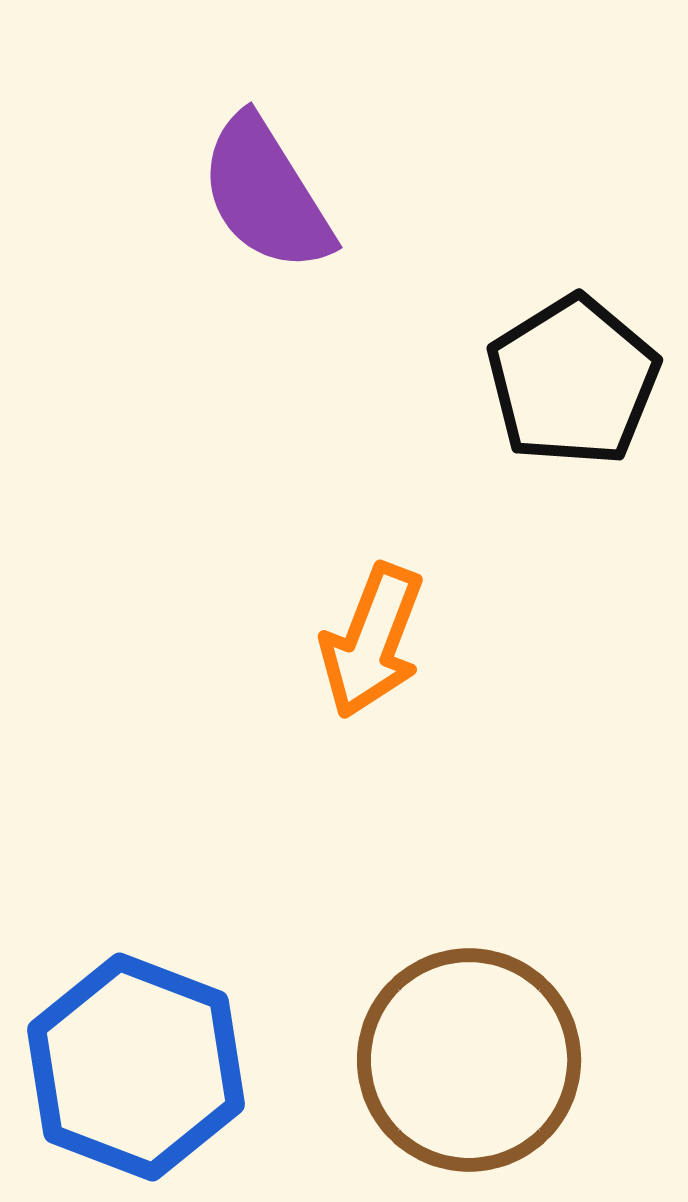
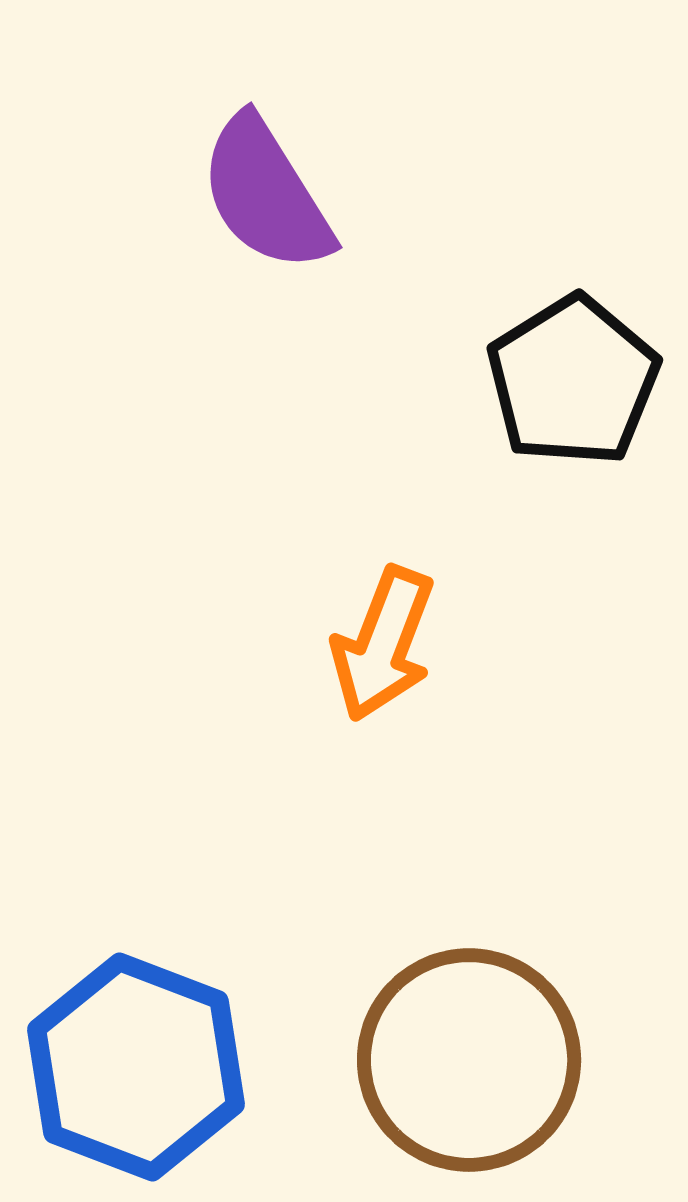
orange arrow: moved 11 px right, 3 px down
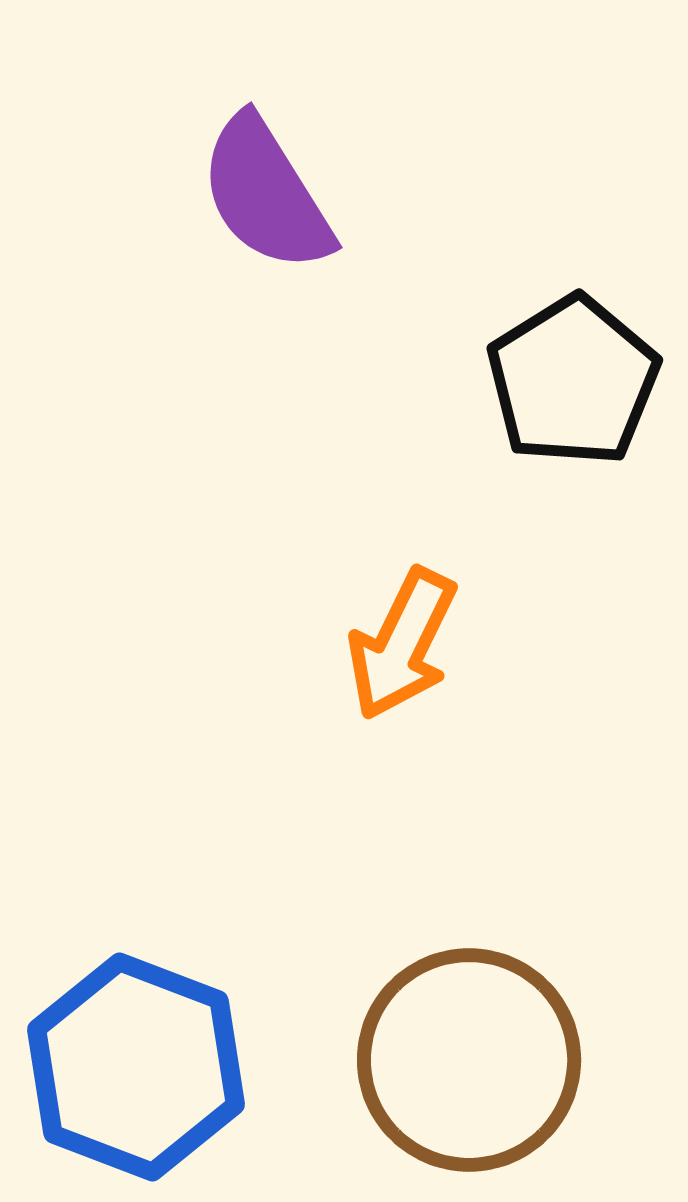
orange arrow: moved 19 px right; rotated 5 degrees clockwise
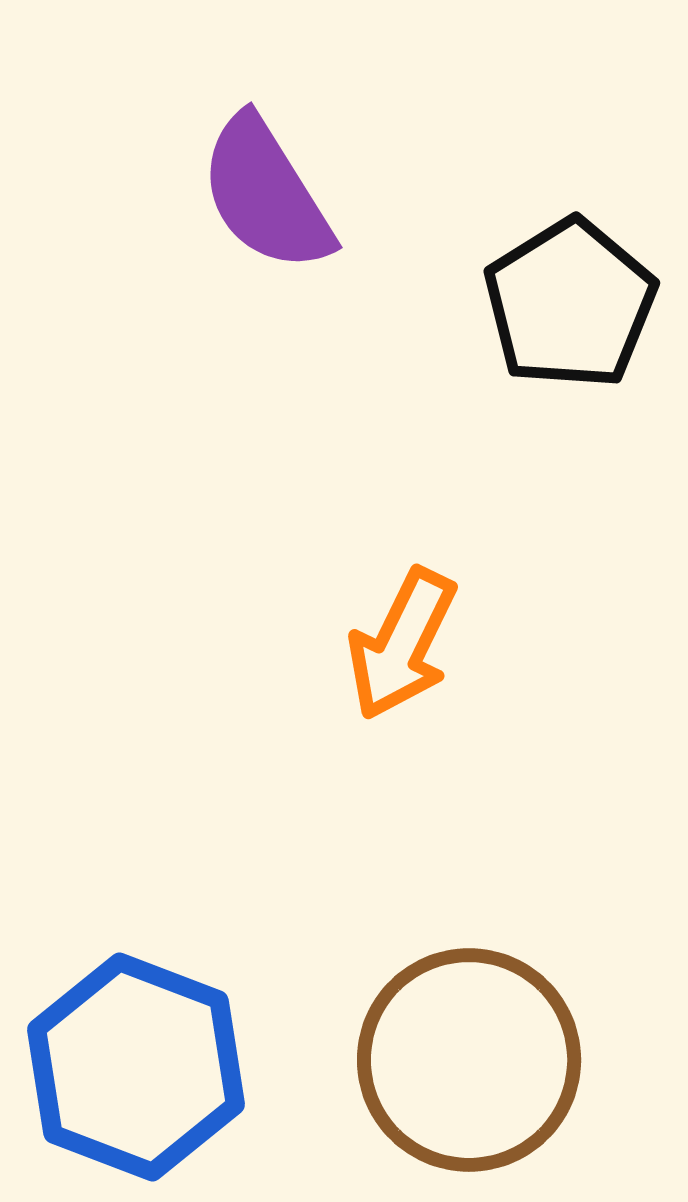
black pentagon: moved 3 px left, 77 px up
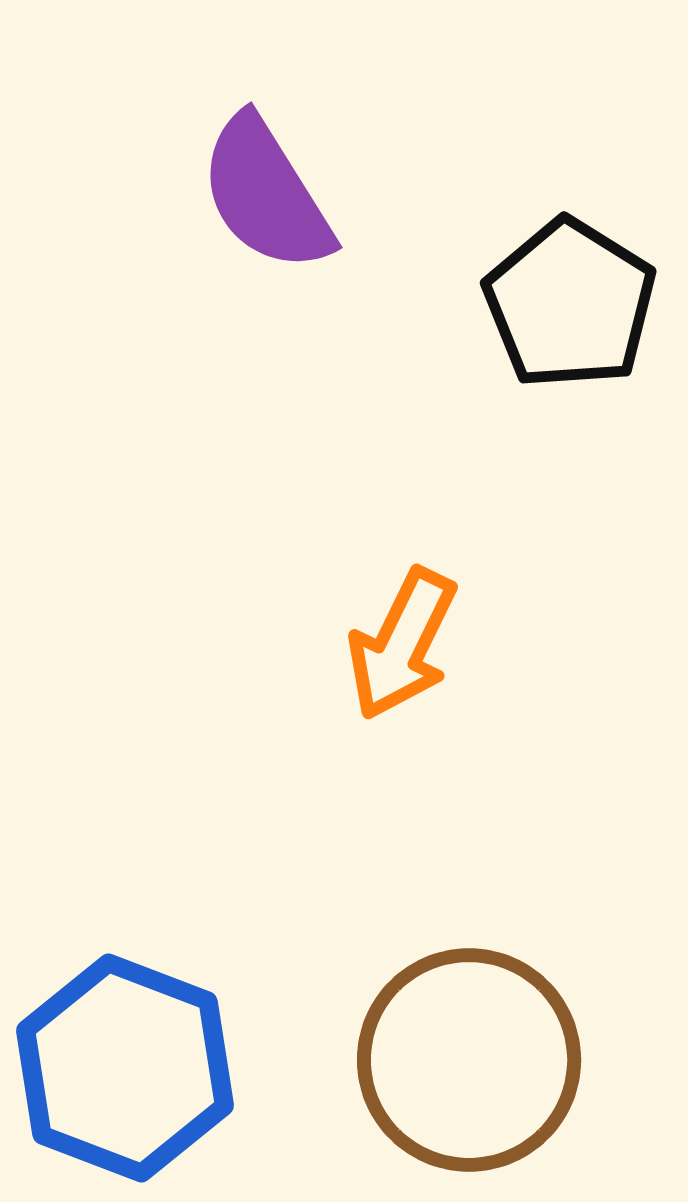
black pentagon: rotated 8 degrees counterclockwise
blue hexagon: moved 11 px left, 1 px down
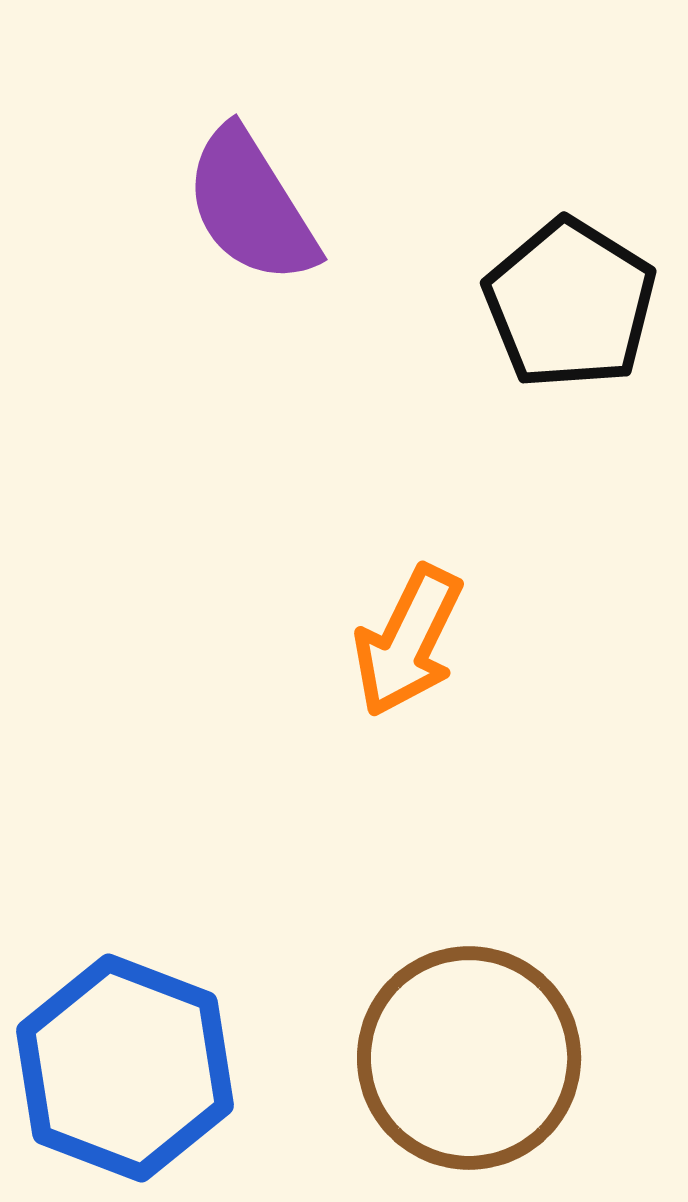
purple semicircle: moved 15 px left, 12 px down
orange arrow: moved 6 px right, 3 px up
brown circle: moved 2 px up
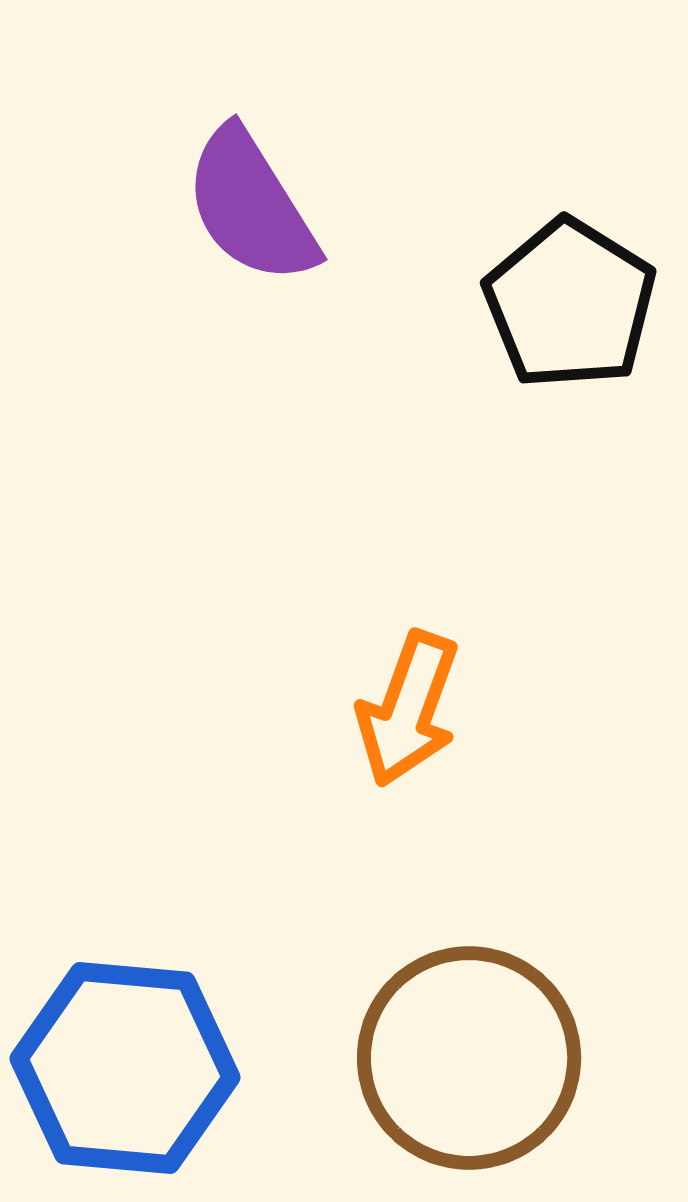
orange arrow: moved 68 px down; rotated 6 degrees counterclockwise
blue hexagon: rotated 16 degrees counterclockwise
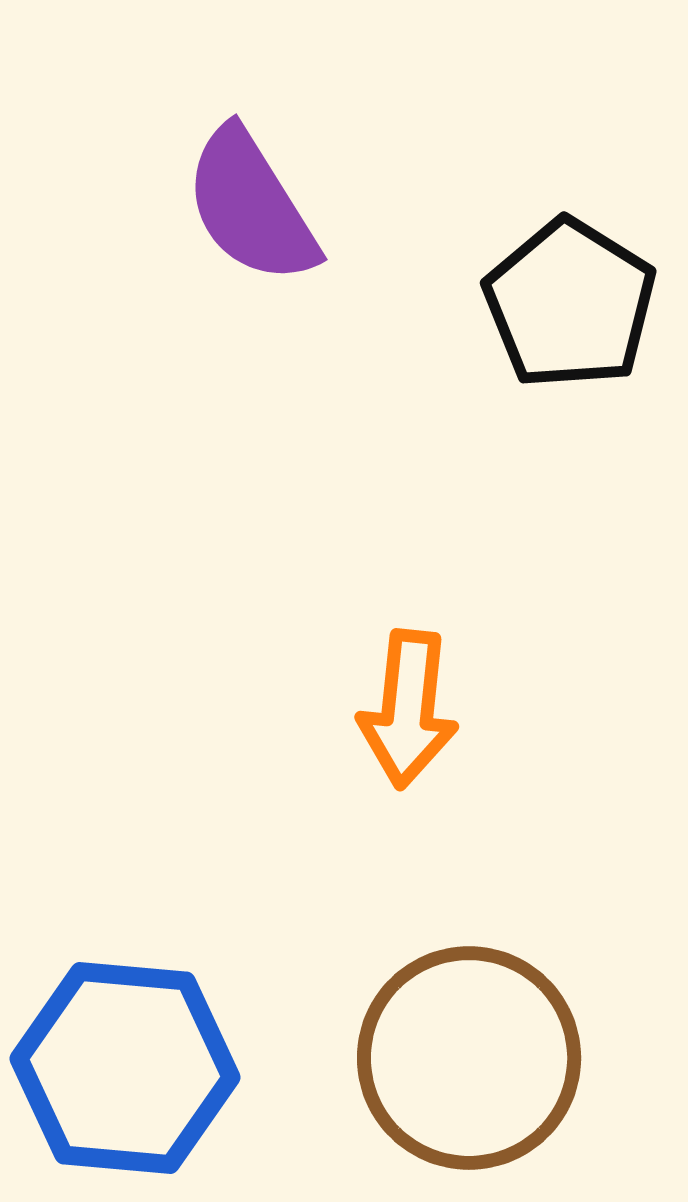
orange arrow: rotated 14 degrees counterclockwise
